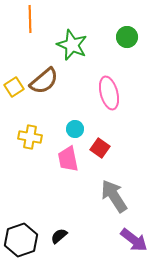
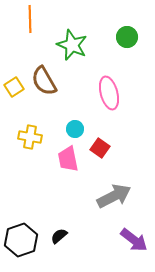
brown semicircle: rotated 100 degrees clockwise
gray arrow: rotated 96 degrees clockwise
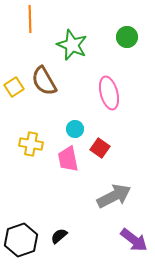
yellow cross: moved 1 px right, 7 px down
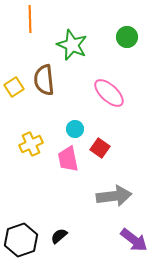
brown semicircle: moved 1 px up; rotated 24 degrees clockwise
pink ellipse: rotated 32 degrees counterclockwise
yellow cross: rotated 35 degrees counterclockwise
gray arrow: rotated 20 degrees clockwise
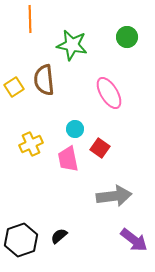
green star: rotated 12 degrees counterclockwise
pink ellipse: rotated 16 degrees clockwise
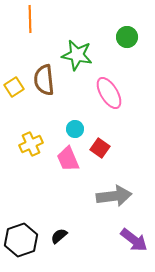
green star: moved 5 px right, 10 px down
pink trapezoid: rotated 12 degrees counterclockwise
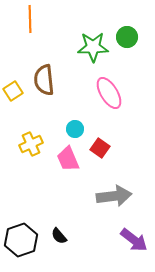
green star: moved 16 px right, 8 px up; rotated 12 degrees counterclockwise
yellow square: moved 1 px left, 4 px down
black semicircle: rotated 90 degrees counterclockwise
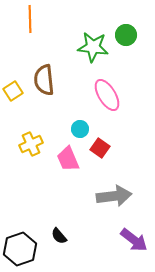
green circle: moved 1 px left, 2 px up
green star: rotated 8 degrees clockwise
pink ellipse: moved 2 px left, 2 px down
cyan circle: moved 5 px right
black hexagon: moved 1 px left, 9 px down
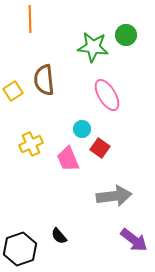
cyan circle: moved 2 px right
